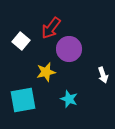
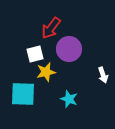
white square: moved 14 px right, 13 px down; rotated 36 degrees clockwise
cyan square: moved 6 px up; rotated 12 degrees clockwise
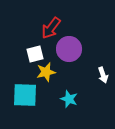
cyan square: moved 2 px right, 1 px down
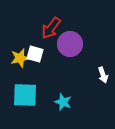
purple circle: moved 1 px right, 5 px up
white square: rotated 30 degrees clockwise
yellow star: moved 26 px left, 14 px up
cyan star: moved 6 px left, 3 px down
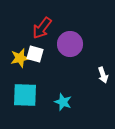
red arrow: moved 9 px left
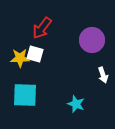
purple circle: moved 22 px right, 4 px up
yellow star: rotated 12 degrees clockwise
cyan star: moved 13 px right, 2 px down
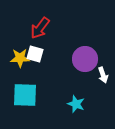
red arrow: moved 2 px left
purple circle: moved 7 px left, 19 px down
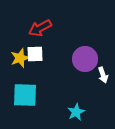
red arrow: rotated 25 degrees clockwise
white square: rotated 18 degrees counterclockwise
yellow star: rotated 18 degrees counterclockwise
cyan star: moved 8 px down; rotated 24 degrees clockwise
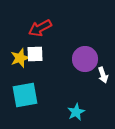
cyan square: rotated 12 degrees counterclockwise
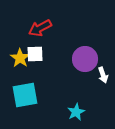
yellow star: rotated 18 degrees counterclockwise
